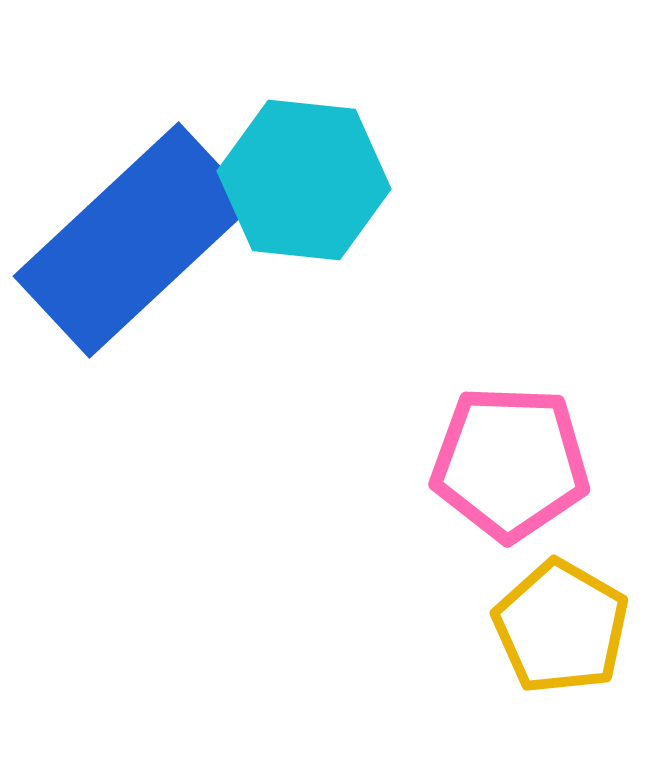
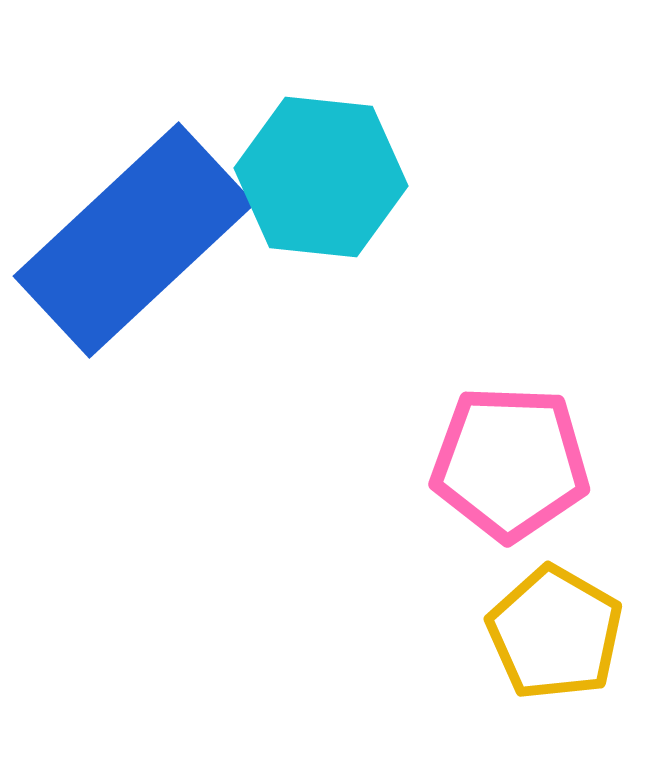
cyan hexagon: moved 17 px right, 3 px up
yellow pentagon: moved 6 px left, 6 px down
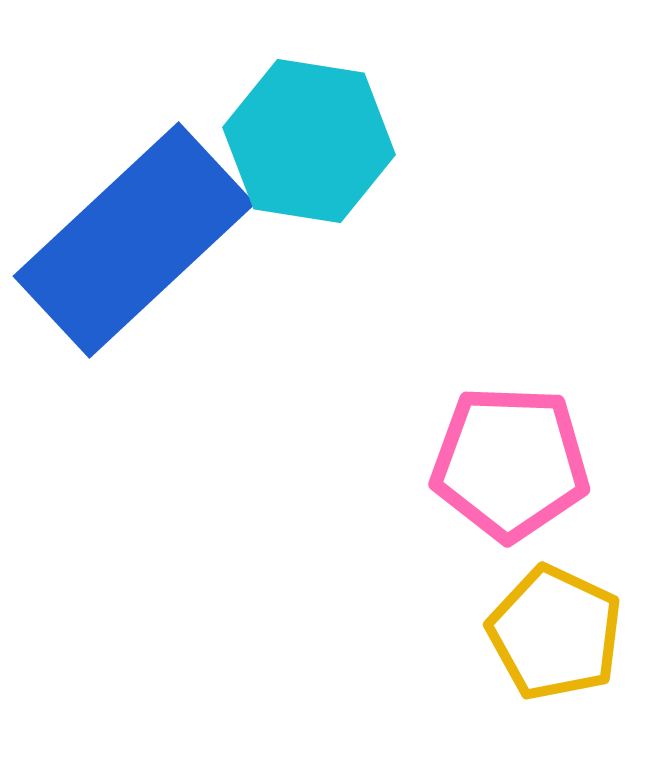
cyan hexagon: moved 12 px left, 36 px up; rotated 3 degrees clockwise
yellow pentagon: rotated 5 degrees counterclockwise
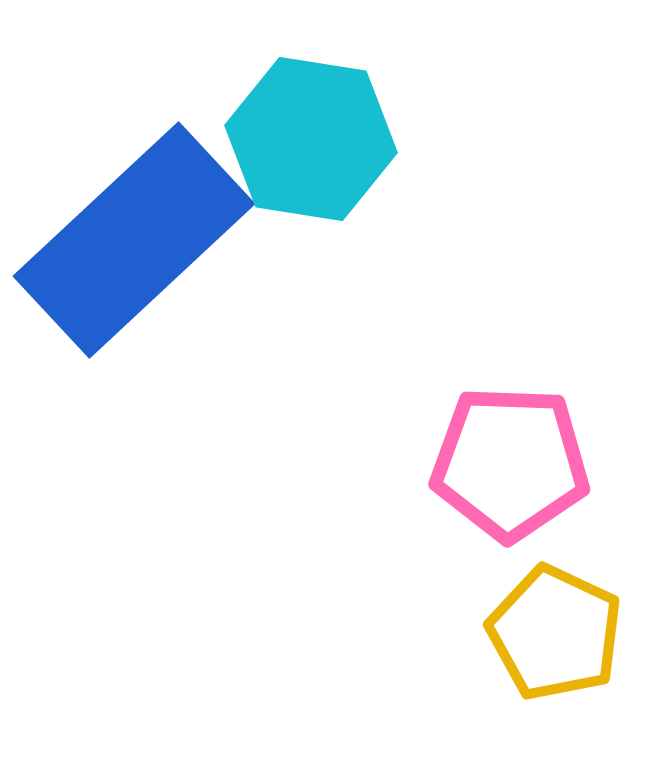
cyan hexagon: moved 2 px right, 2 px up
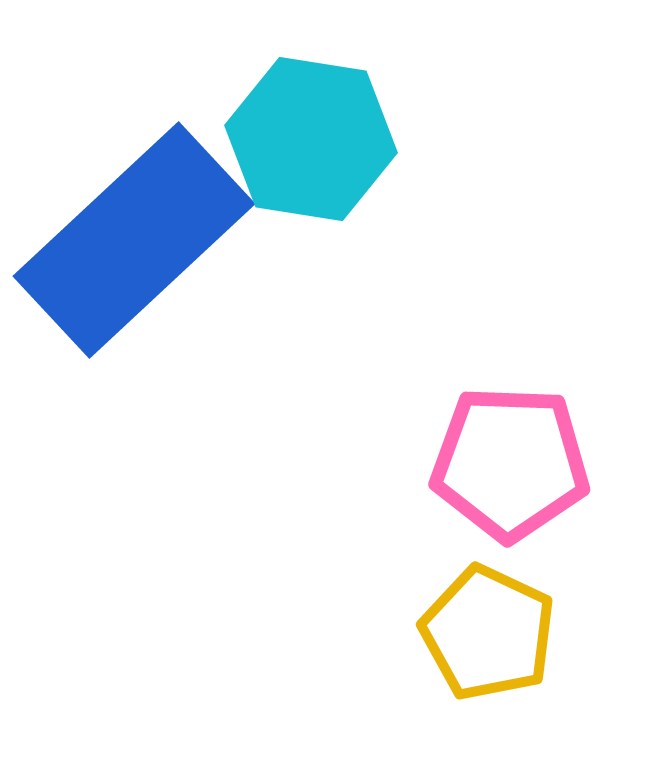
yellow pentagon: moved 67 px left
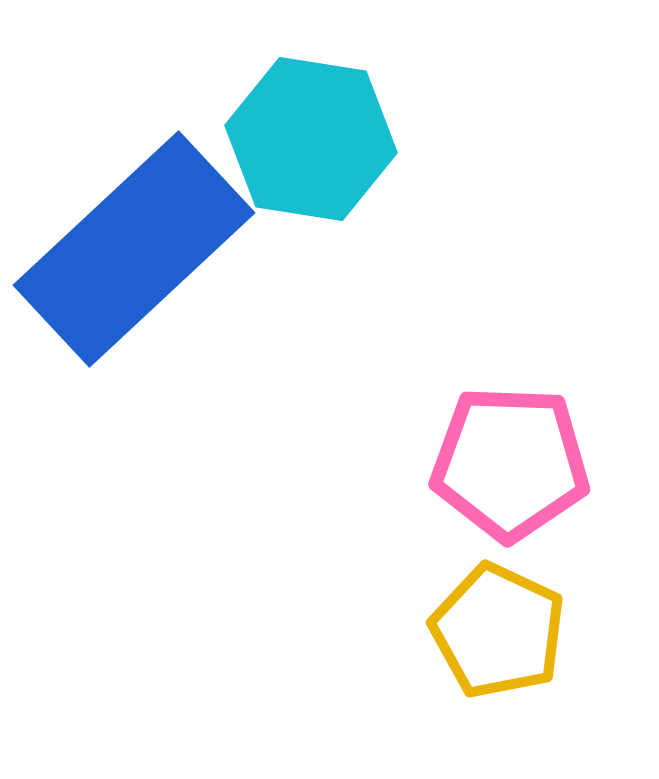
blue rectangle: moved 9 px down
yellow pentagon: moved 10 px right, 2 px up
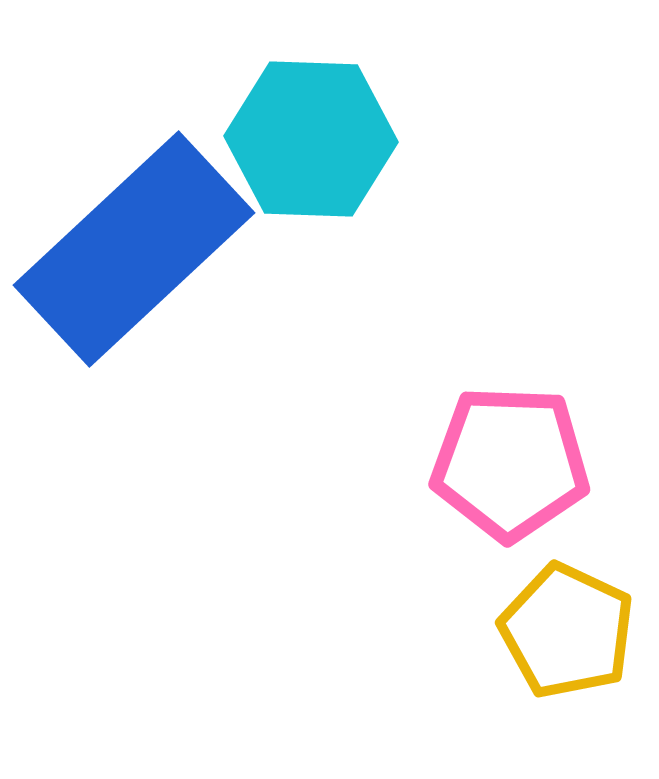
cyan hexagon: rotated 7 degrees counterclockwise
yellow pentagon: moved 69 px right
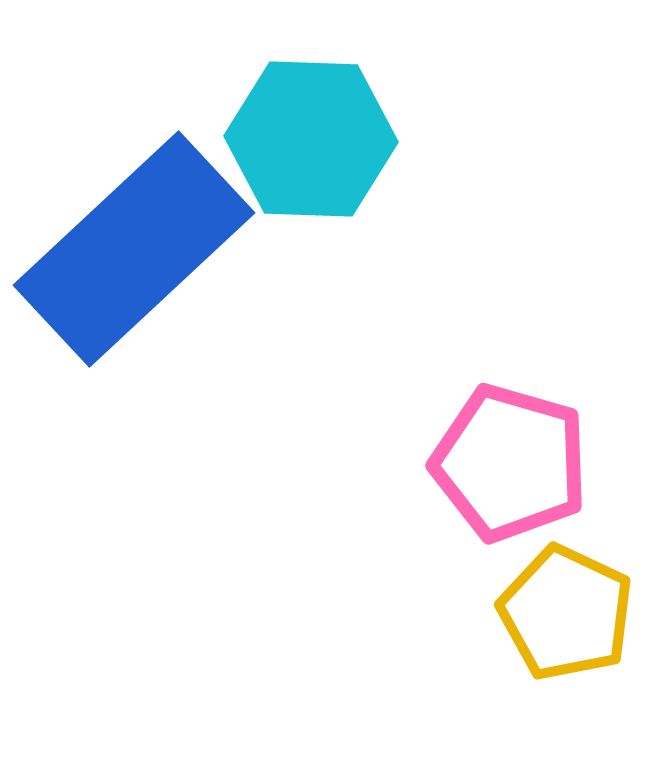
pink pentagon: rotated 14 degrees clockwise
yellow pentagon: moved 1 px left, 18 px up
